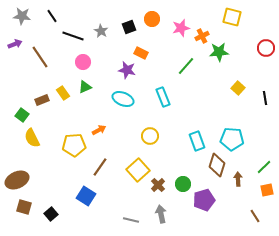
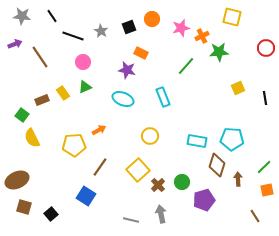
yellow square at (238, 88): rotated 24 degrees clockwise
cyan rectangle at (197, 141): rotated 60 degrees counterclockwise
green circle at (183, 184): moved 1 px left, 2 px up
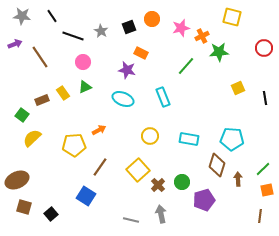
red circle at (266, 48): moved 2 px left
yellow semicircle at (32, 138): rotated 72 degrees clockwise
cyan rectangle at (197, 141): moved 8 px left, 2 px up
green line at (264, 167): moved 1 px left, 2 px down
brown line at (255, 216): moved 5 px right; rotated 40 degrees clockwise
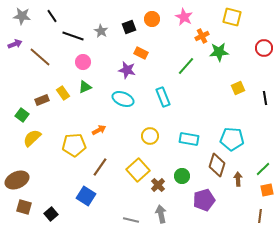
pink star at (181, 28): moved 3 px right, 11 px up; rotated 30 degrees counterclockwise
brown line at (40, 57): rotated 15 degrees counterclockwise
green circle at (182, 182): moved 6 px up
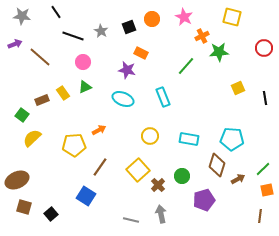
black line at (52, 16): moved 4 px right, 4 px up
brown arrow at (238, 179): rotated 64 degrees clockwise
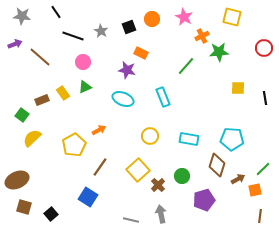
yellow square at (238, 88): rotated 24 degrees clockwise
yellow pentagon at (74, 145): rotated 25 degrees counterclockwise
orange square at (267, 190): moved 12 px left
blue square at (86, 196): moved 2 px right, 1 px down
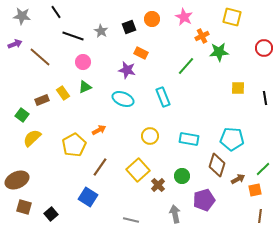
gray arrow at (161, 214): moved 14 px right
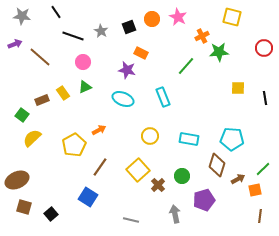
pink star at (184, 17): moved 6 px left
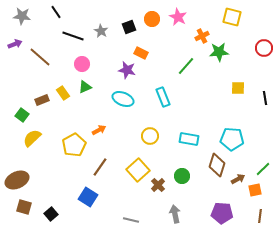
pink circle at (83, 62): moved 1 px left, 2 px down
purple pentagon at (204, 200): moved 18 px right, 13 px down; rotated 20 degrees clockwise
